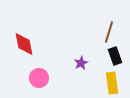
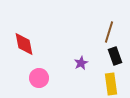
yellow rectangle: moved 1 px left, 1 px down
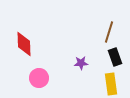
red diamond: rotated 10 degrees clockwise
black rectangle: moved 1 px down
purple star: rotated 24 degrees clockwise
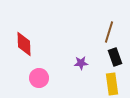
yellow rectangle: moved 1 px right
